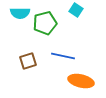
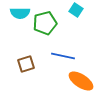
brown square: moved 2 px left, 3 px down
orange ellipse: rotated 20 degrees clockwise
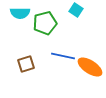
orange ellipse: moved 9 px right, 14 px up
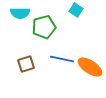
green pentagon: moved 1 px left, 4 px down
blue line: moved 1 px left, 3 px down
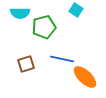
orange ellipse: moved 5 px left, 10 px down; rotated 10 degrees clockwise
